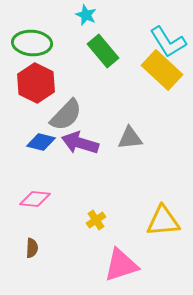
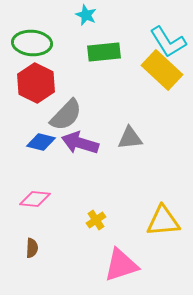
green rectangle: moved 1 px right, 1 px down; rotated 56 degrees counterclockwise
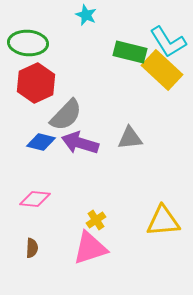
green ellipse: moved 4 px left
green rectangle: moved 26 px right; rotated 20 degrees clockwise
red hexagon: rotated 9 degrees clockwise
pink triangle: moved 31 px left, 17 px up
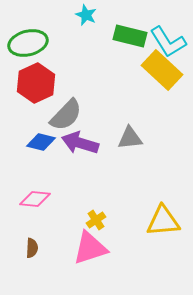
green ellipse: rotated 18 degrees counterclockwise
green rectangle: moved 16 px up
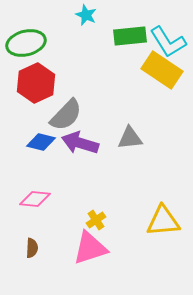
green rectangle: rotated 20 degrees counterclockwise
green ellipse: moved 2 px left
yellow rectangle: rotated 9 degrees counterclockwise
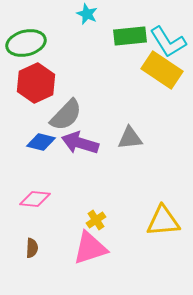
cyan star: moved 1 px right, 1 px up
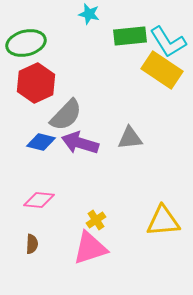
cyan star: moved 2 px right; rotated 10 degrees counterclockwise
pink diamond: moved 4 px right, 1 px down
brown semicircle: moved 4 px up
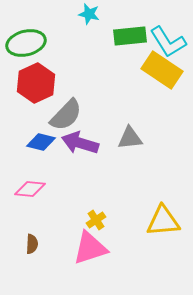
pink diamond: moved 9 px left, 11 px up
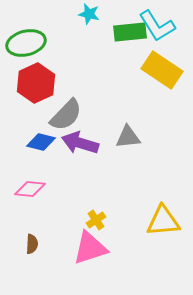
green rectangle: moved 4 px up
cyan L-shape: moved 11 px left, 16 px up
gray triangle: moved 2 px left, 1 px up
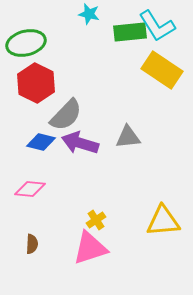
red hexagon: rotated 9 degrees counterclockwise
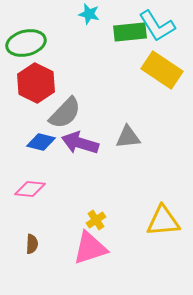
gray semicircle: moved 1 px left, 2 px up
